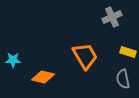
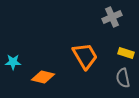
yellow rectangle: moved 2 px left, 1 px down
cyan star: moved 2 px down
gray semicircle: moved 1 px up
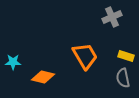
yellow rectangle: moved 3 px down
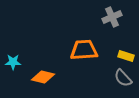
orange trapezoid: moved 1 px left, 6 px up; rotated 64 degrees counterclockwise
gray semicircle: rotated 30 degrees counterclockwise
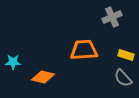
yellow rectangle: moved 1 px up
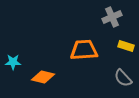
yellow rectangle: moved 9 px up
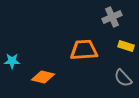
cyan star: moved 1 px left, 1 px up
